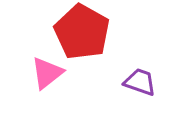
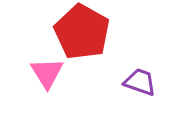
pink triangle: rotated 24 degrees counterclockwise
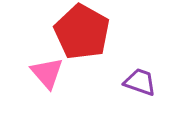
pink triangle: rotated 9 degrees counterclockwise
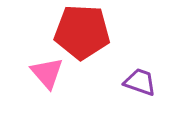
red pentagon: rotated 26 degrees counterclockwise
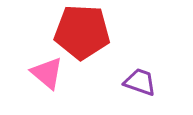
pink triangle: rotated 9 degrees counterclockwise
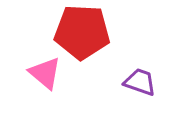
pink triangle: moved 2 px left
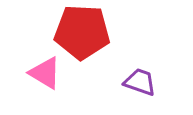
pink triangle: rotated 9 degrees counterclockwise
